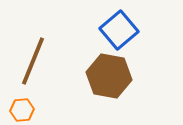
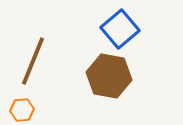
blue square: moved 1 px right, 1 px up
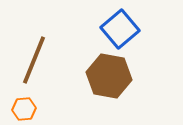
brown line: moved 1 px right, 1 px up
orange hexagon: moved 2 px right, 1 px up
